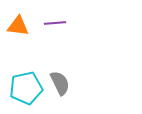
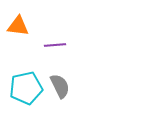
purple line: moved 22 px down
gray semicircle: moved 3 px down
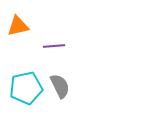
orange triangle: rotated 20 degrees counterclockwise
purple line: moved 1 px left, 1 px down
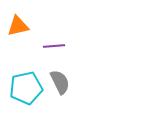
gray semicircle: moved 4 px up
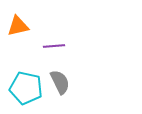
cyan pentagon: rotated 24 degrees clockwise
